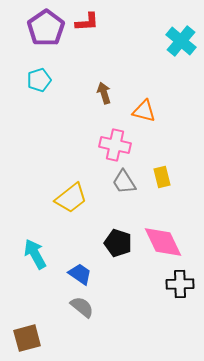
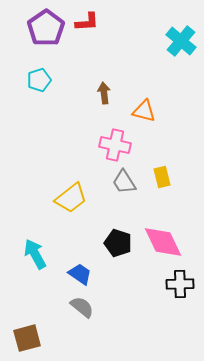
brown arrow: rotated 10 degrees clockwise
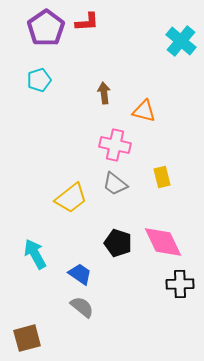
gray trapezoid: moved 9 px left, 2 px down; rotated 20 degrees counterclockwise
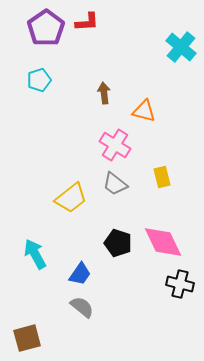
cyan cross: moved 6 px down
pink cross: rotated 20 degrees clockwise
blue trapezoid: rotated 90 degrees clockwise
black cross: rotated 16 degrees clockwise
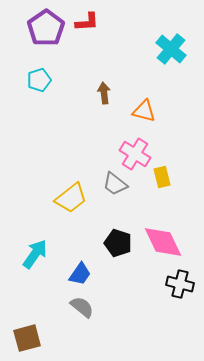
cyan cross: moved 10 px left, 2 px down
pink cross: moved 20 px right, 9 px down
cyan arrow: rotated 64 degrees clockwise
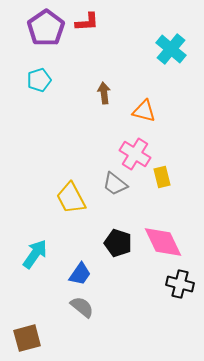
yellow trapezoid: rotated 100 degrees clockwise
